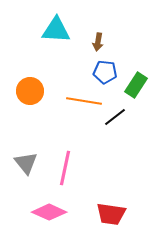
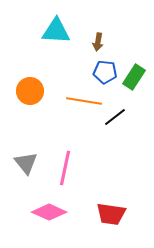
cyan triangle: moved 1 px down
green rectangle: moved 2 px left, 8 px up
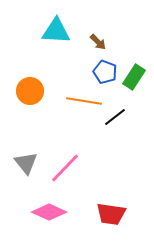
brown arrow: rotated 54 degrees counterclockwise
blue pentagon: rotated 15 degrees clockwise
pink line: rotated 32 degrees clockwise
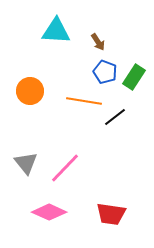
brown arrow: rotated 12 degrees clockwise
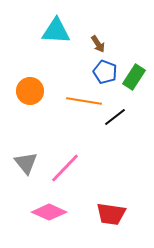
brown arrow: moved 2 px down
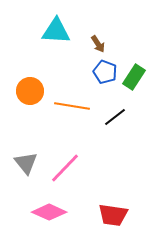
orange line: moved 12 px left, 5 px down
red trapezoid: moved 2 px right, 1 px down
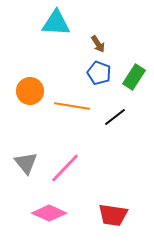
cyan triangle: moved 8 px up
blue pentagon: moved 6 px left, 1 px down
pink diamond: moved 1 px down
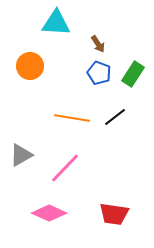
green rectangle: moved 1 px left, 3 px up
orange circle: moved 25 px up
orange line: moved 12 px down
gray triangle: moved 5 px left, 8 px up; rotated 40 degrees clockwise
red trapezoid: moved 1 px right, 1 px up
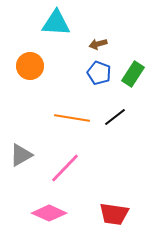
brown arrow: rotated 108 degrees clockwise
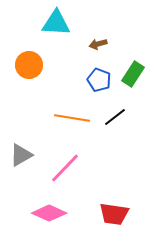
orange circle: moved 1 px left, 1 px up
blue pentagon: moved 7 px down
